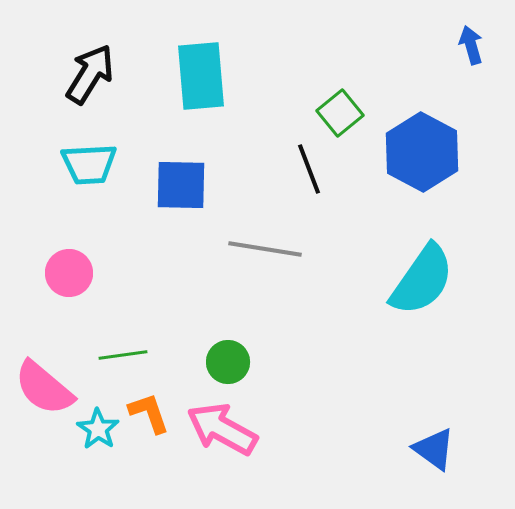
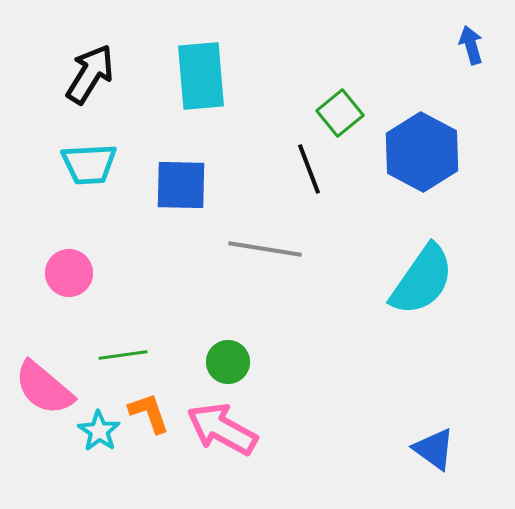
cyan star: moved 1 px right, 2 px down
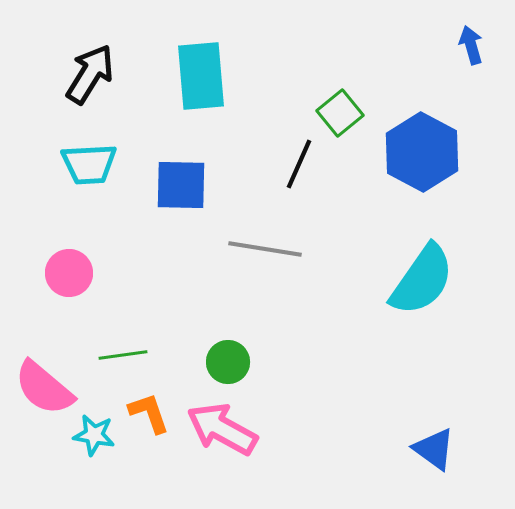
black line: moved 10 px left, 5 px up; rotated 45 degrees clockwise
cyan star: moved 5 px left, 4 px down; rotated 24 degrees counterclockwise
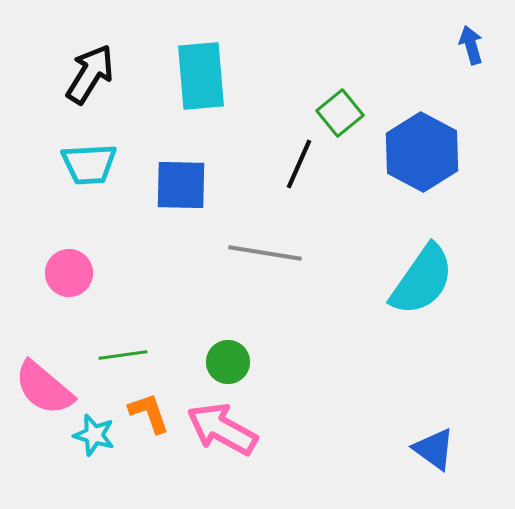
gray line: moved 4 px down
cyan star: rotated 6 degrees clockwise
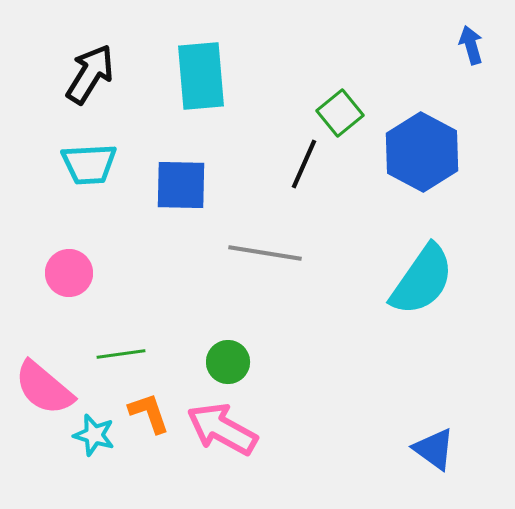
black line: moved 5 px right
green line: moved 2 px left, 1 px up
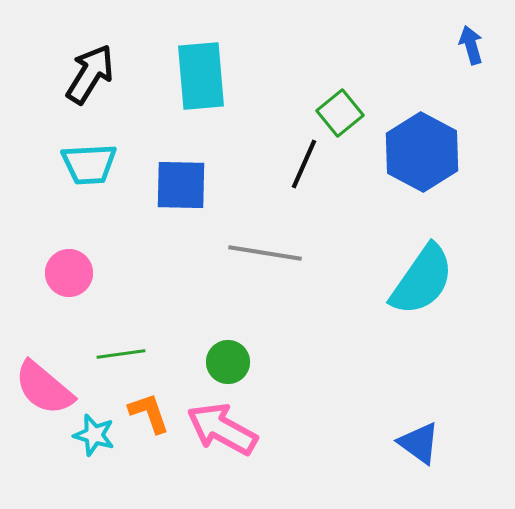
blue triangle: moved 15 px left, 6 px up
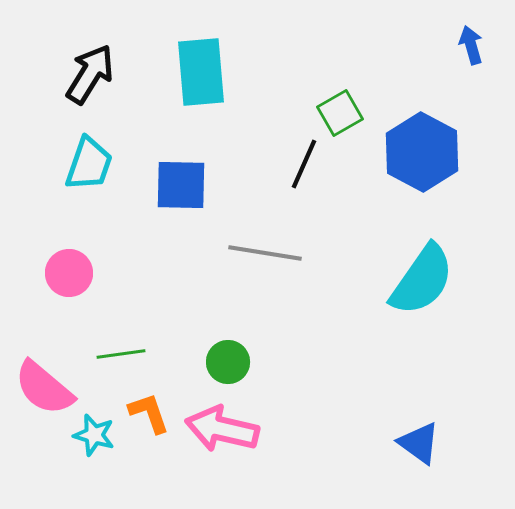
cyan rectangle: moved 4 px up
green square: rotated 9 degrees clockwise
cyan trapezoid: rotated 68 degrees counterclockwise
pink arrow: rotated 16 degrees counterclockwise
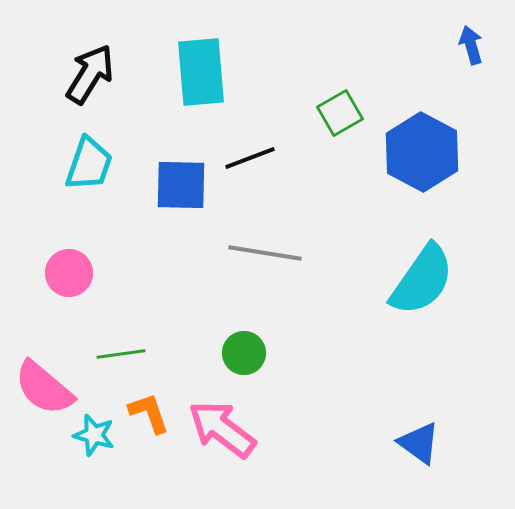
black line: moved 54 px left, 6 px up; rotated 45 degrees clockwise
green circle: moved 16 px right, 9 px up
pink arrow: rotated 24 degrees clockwise
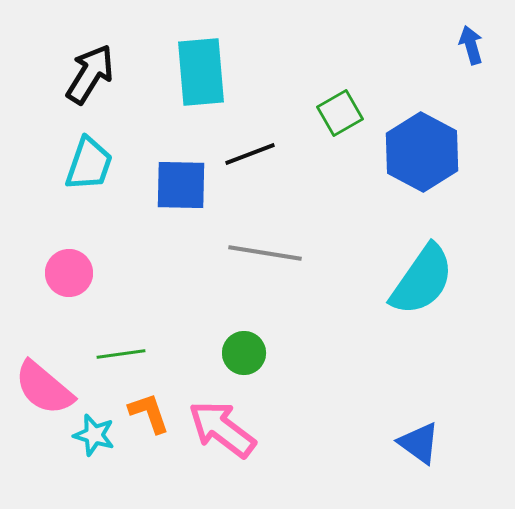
black line: moved 4 px up
